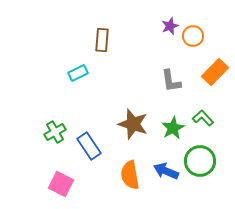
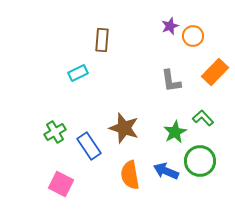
brown star: moved 9 px left, 4 px down
green star: moved 2 px right, 4 px down
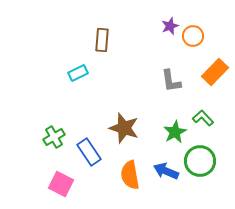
green cross: moved 1 px left, 5 px down
blue rectangle: moved 6 px down
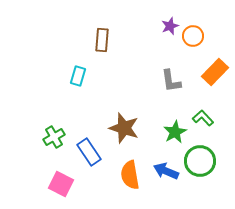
cyan rectangle: moved 3 px down; rotated 48 degrees counterclockwise
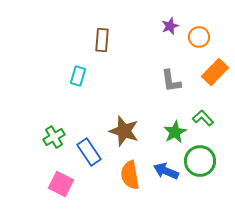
orange circle: moved 6 px right, 1 px down
brown star: moved 3 px down
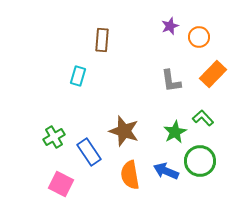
orange rectangle: moved 2 px left, 2 px down
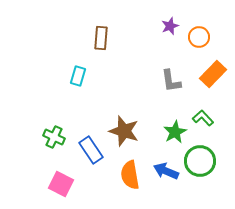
brown rectangle: moved 1 px left, 2 px up
green cross: rotated 35 degrees counterclockwise
blue rectangle: moved 2 px right, 2 px up
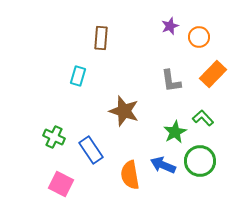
brown star: moved 20 px up
blue arrow: moved 3 px left, 6 px up
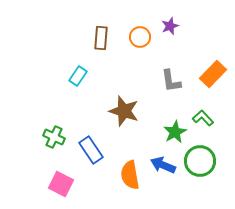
orange circle: moved 59 px left
cyan rectangle: rotated 18 degrees clockwise
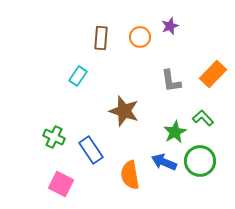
blue arrow: moved 1 px right, 3 px up
